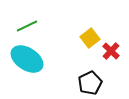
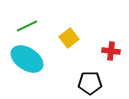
yellow square: moved 21 px left
red cross: rotated 36 degrees counterclockwise
black pentagon: rotated 25 degrees clockwise
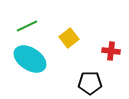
cyan ellipse: moved 3 px right
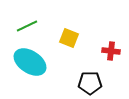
yellow square: rotated 30 degrees counterclockwise
cyan ellipse: moved 3 px down
